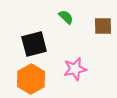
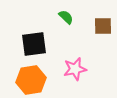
black square: rotated 8 degrees clockwise
orange hexagon: moved 1 px down; rotated 20 degrees clockwise
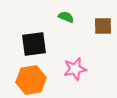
green semicircle: rotated 21 degrees counterclockwise
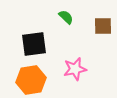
green semicircle: rotated 21 degrees clockwise
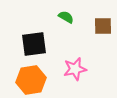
green semicircle: rotated 14 degrees counterclockwise
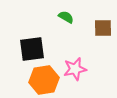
brown square: moved 2 px down
black square: moved 2 px left, 5 px down
orange hexagon: moved 13 px right
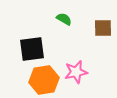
green semicircle: moved 2 px left, 2 px down
pink star: moved 1 px right, 3 px down
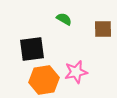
brown square: moved 1 px down
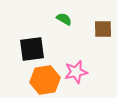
orange hexagon: moved 1 px right
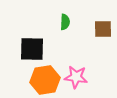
green semicircle: moved 1 px right, 3 px down; rotated 63 degrees clockwise
black square: rotated 8 degrees clockwise
pink star: moved 5 px down; rotated 20 degrees clockwise
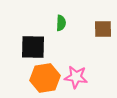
green semicircle: moved 4 px left, 1 px down
black square: moved 1 px right, 2 px up
orange hexagon: moved 2 px up
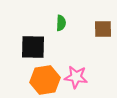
orange hexagon: moved 2 px down
